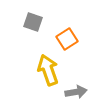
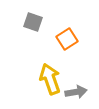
yellow arrow: moved 2 px right, 9 px down
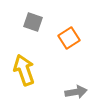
orange square: moved 2 px right, 1 px up
yellow arrow: moved 26 px left, 9 px up
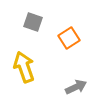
yellow arrow: moved 3 px up
gray arrow: moved 5 px up; rotated 15 degrees counterclockwise
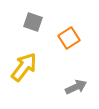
yellow arrow: rotated 56 degrees clockwise
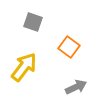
orange square: moved 9 px down; rotated 20 degrees counterclockwise
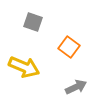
yellow arrow: rotated 76 degrees clockwise
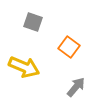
gray arrow: rotated 25 degrees counterclockwise
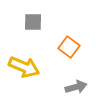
gray square: rotated 18 degrees counterclockwise
gray arrow: rotated 35 degrees clockwise
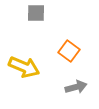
gray square: moved 3 px right, 9 px up
orange square: moved 4 px down
